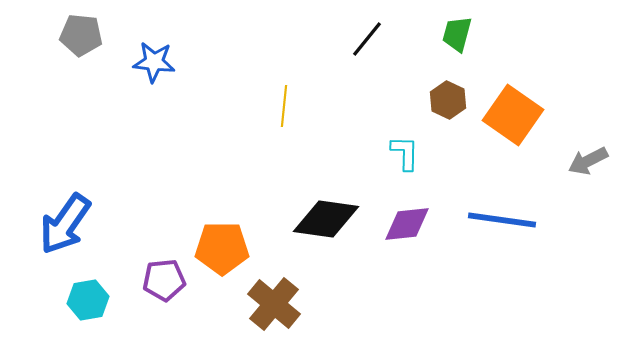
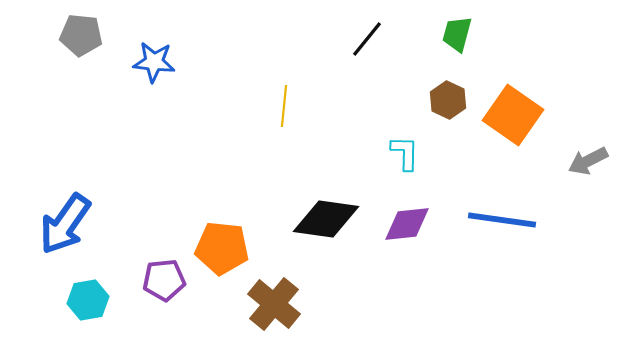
orange pentagon: rotated 6 degrees clockwise
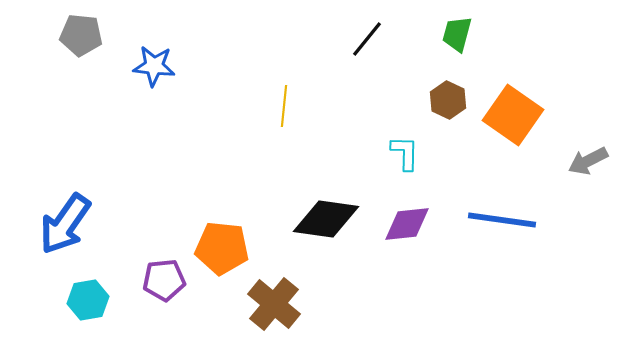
blue star: moved 4 px down
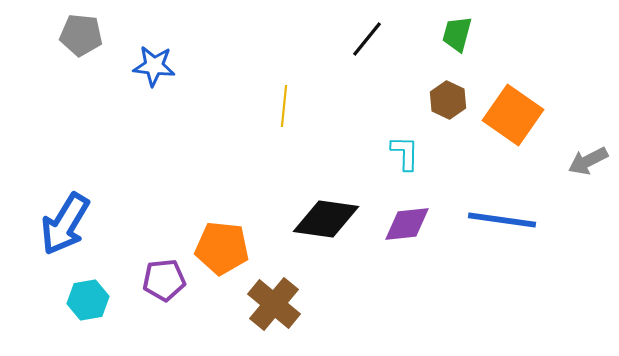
blue arrow: rotated 4 degrees counterclockwise
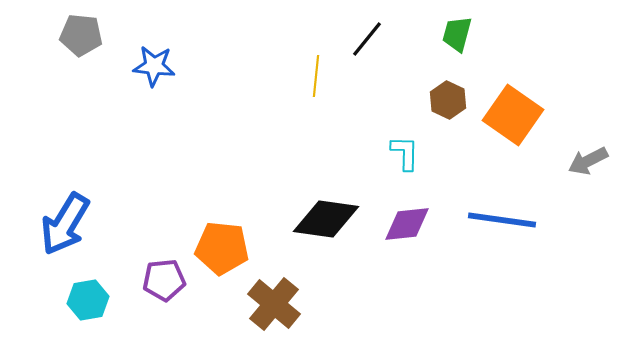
yellow line: moved 32 px right, 30 px up
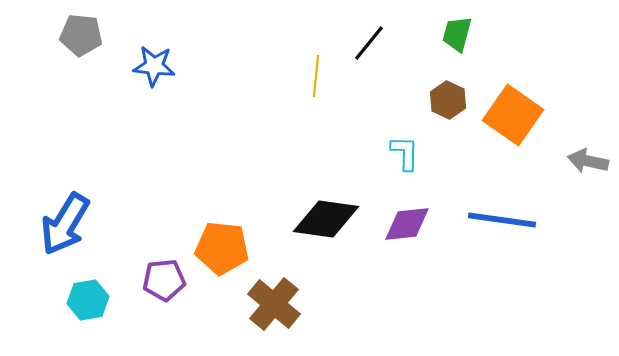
black line: moved 2 px right, 4 px down
gray arrow: rotated 39 degrees clockwise
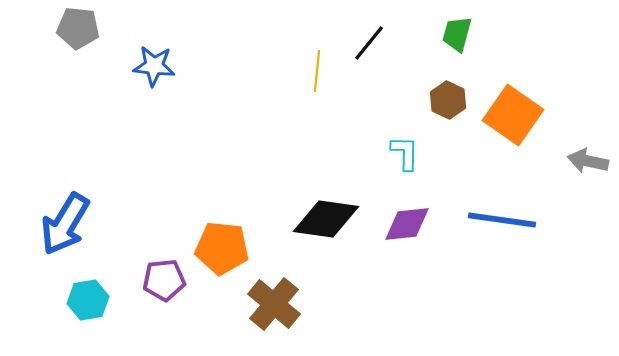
gray pentagon: moved 3 px left, 7 px up
yellow line: moved 1 px right, 5 px up
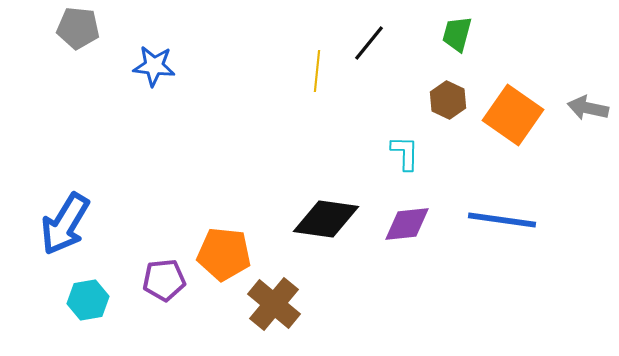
gray arrow: moved 53 px up
orange pentagon: moved 2 px right, 6 px down
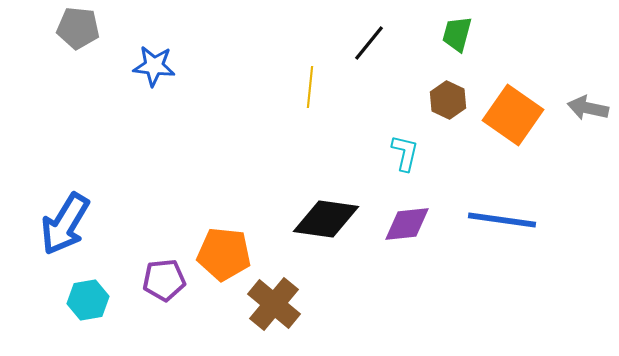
yellow line: moved 7 px left, 16 px down
cyan L-shape: rotated 12 degrees clockwise
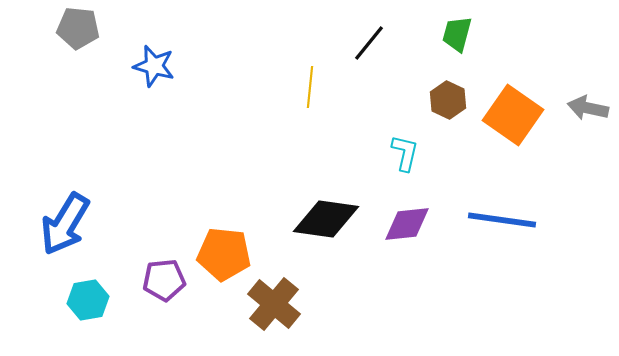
blue star: rotated 9 degrees clockwise
